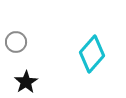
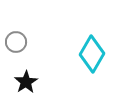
cyan diamond: rotated 12 degrees counterclockwise
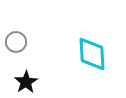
cyan diamond: rotated 33 degrees counterclockwise
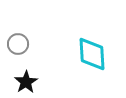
gray circle: moved 2 px right, 2 px down
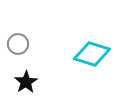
cyan diamond: rotated 69 degrees counterclockwise
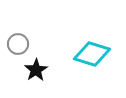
black star: moved 10 px right, 12 px up
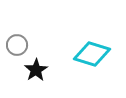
gray circle: moved 1 px left, 1 px down
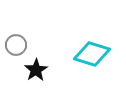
gray circle: moved 1 px left
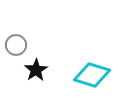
cyan diamond: moved 21 px down
